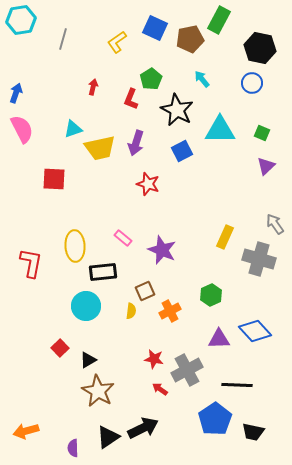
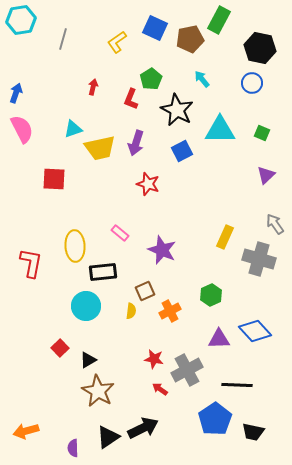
purple triangle at (266, 166): moved 9 px down
pink rectangle at (123, 238): moved 3 px left, 5 px up
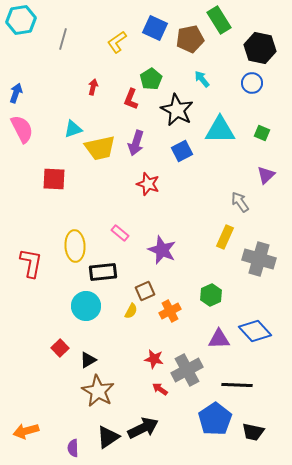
green rectangle at (219, 20): rotated 60 degrees counterclockwise
gray arrow at (275, 224): moved 35 px left, 22 px up
yellow semicircle at (131, 311): rotated 21 degrees clockwise
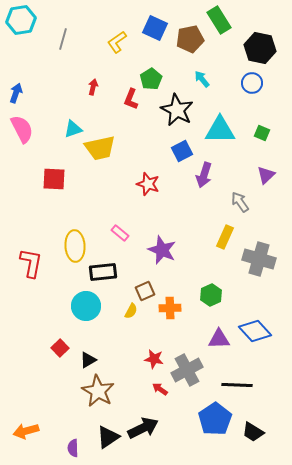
purple arrow at (136, 143): moved 68 px right, 32 px down
orange cross at (170, 311): moved 3 px up; rotated 25 degrees clockwise
black trapezoid at (253, 432): rotated 20 degrees clockwise
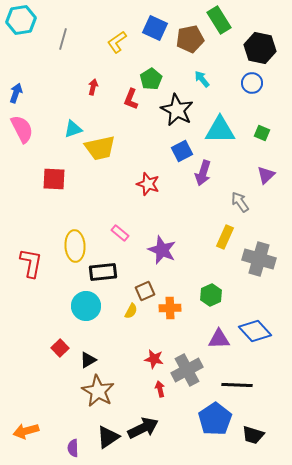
purple arrow at (204, 175): moved 1 px left, 2 px up
red arrow at (160, 389): rotated 42 degrees clockwise
black trapezoid at (253, 432): moved 3 px down; rotated 15 degrees counterclockwise
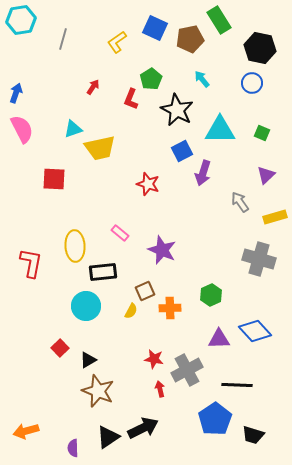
red arrow at (93, 87): rotated 21 degrees clockwise
yellow rectangle at (225, 237): moved 50 px right, 20 px up; rotated 50 degrees clockwise
brown star at (98, 391): rotated 8 degrees counterclockwise
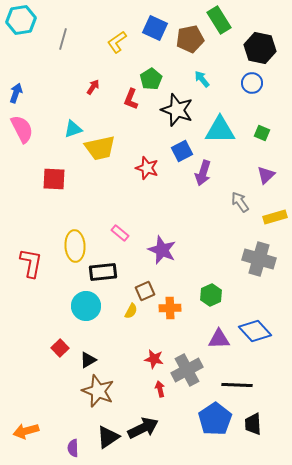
black star at (177, 110): rotated 8 degrees counterclockwise
red star at (148, 184): moved 1 px left, 16 px up
black trapezoid at (253, 435): moved 11 px up; rotated 70 degrees clockwise
